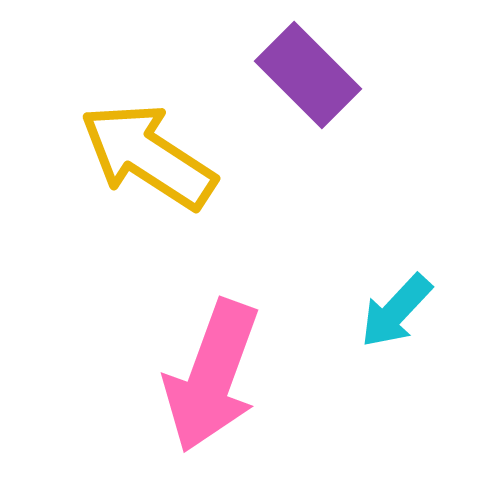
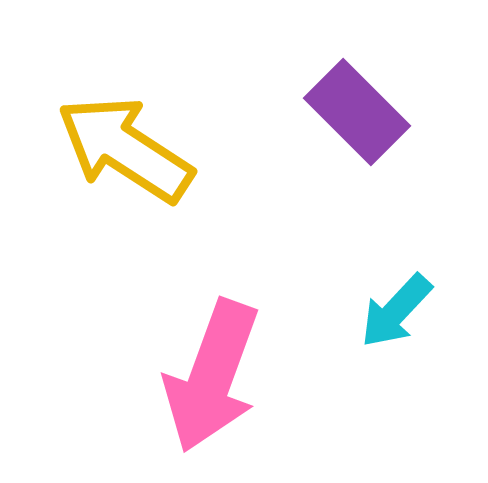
purple rectangle: moved 49 px right, 37 px down
yellow arrow: moved 23 px left, 7 px up
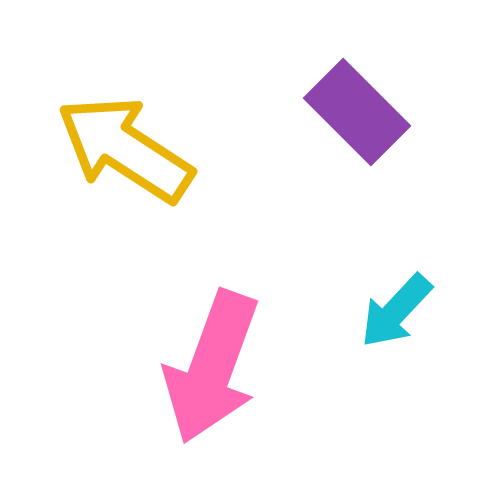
pink arrow: moved 9 px up
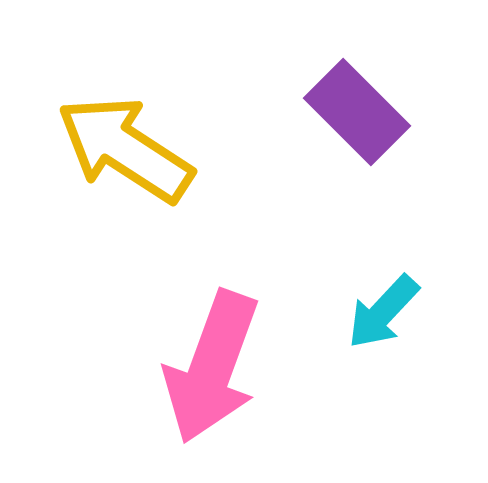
cyan arrow: moved 13 px left, 1 px down
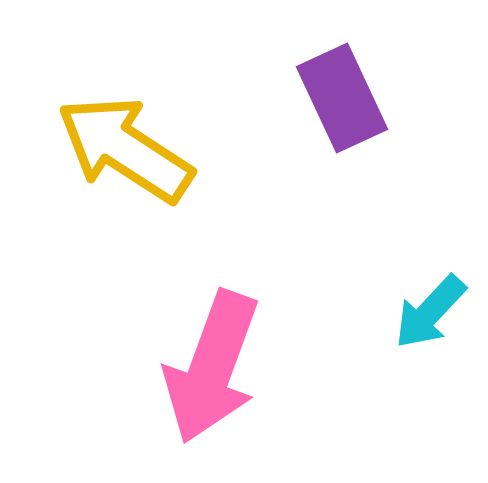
purple rectangle: moved 15 px left, 14 px up; rotated 20 degrees clockwise
cyan arrow: moved 47 px right
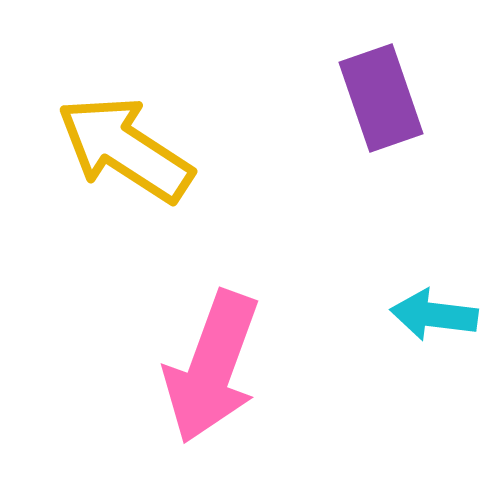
purple rectangle: moved 39 px right; rotated 6 degrees clockwise
cyan arrow: moved 4 px right, 3 px down; rotated 54 degrees clockwise
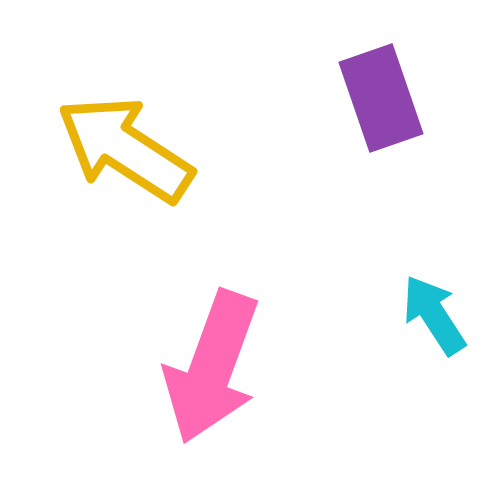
cyan arrow: rotated 50 degrees clockwise
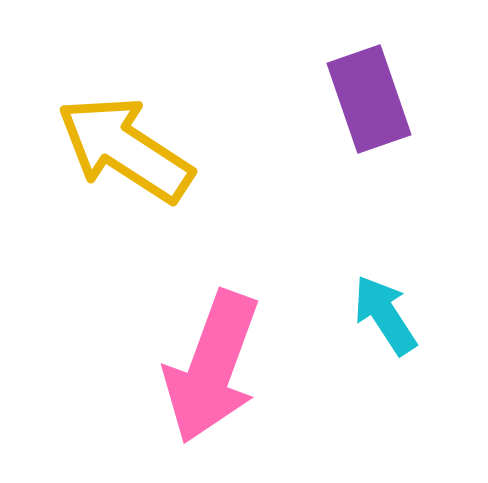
purple rectangle: moved 12 px left, 1 px down
cyan arrow: moved 49 px left
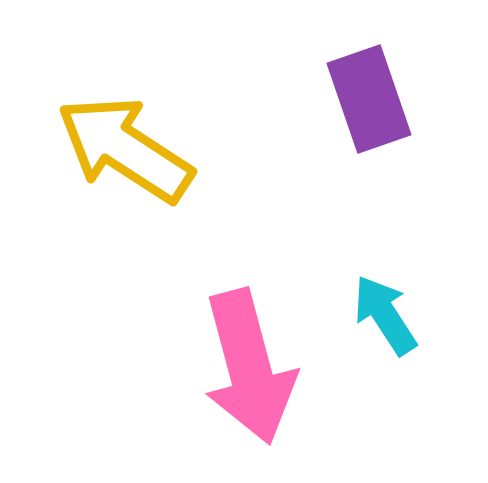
pink arrow: moved 37 px right; rotated 35 degrees counterclockwise
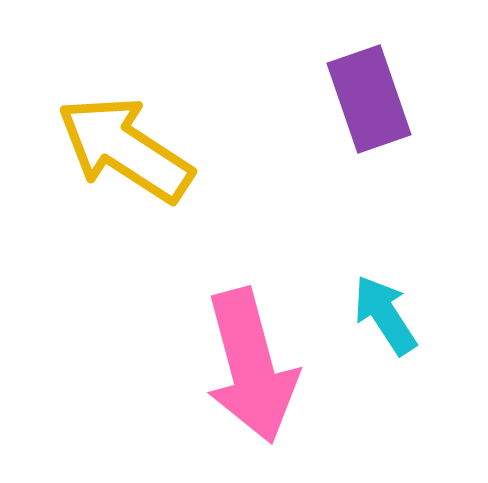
pink arrow: moved 2 px right, 1 px up
